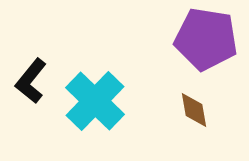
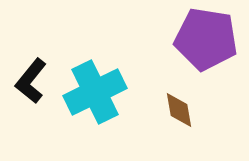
cyan cross: moved 9 px up; rotated 20 degrees clockwise
brown diamond: moved 15 px left
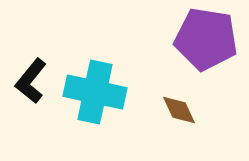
cyan cross: rotated 38 degrees clockwise
brown diamond: rotated 15 degrees counterclockwise
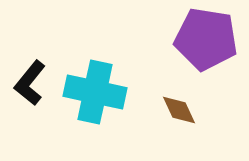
black L-shape: moved 1 px left, 2 px down
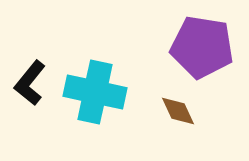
purple pentagon: moved 4 px left, 8 px down
brown diamond: moved 1 px left, 1 px down
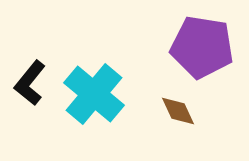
cyan cross: moved 1 px left, 2 px down; rotated 28 degrees clockwise
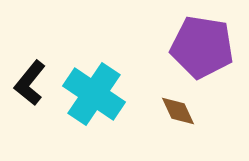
cyan cross: rotated 6 degrees counterclockwise
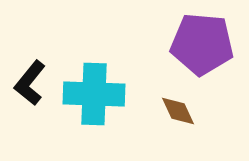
purple pentagon: moved 3 px up; rotated 4 degrees counterclockwise
cyan cross: rotated 32 degrees counterclockwise
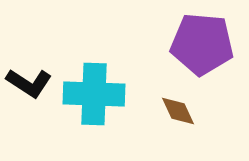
black L-shape: moved 1 px left; rotated 96 degrees counterclockwise
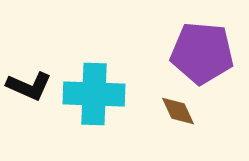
purple pentagon: moved 9 px down
black L-shape: moved 3 px down; rotated 9 degrees counterclockwise
